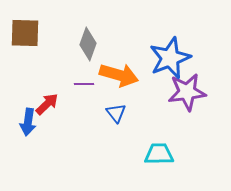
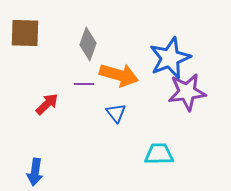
blue arrow: moved 7 px right, 50 px down
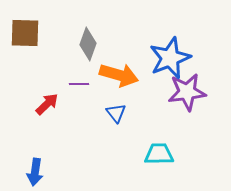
purple line: moved 5 px left
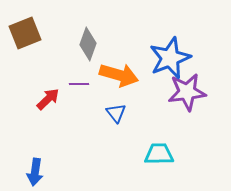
brown square: rotated 24 degrees counterclockwise
red arrow: moved 1 px right, 5 px up
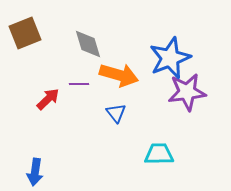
gray diamond: rotated 36 degrees counterclockwise
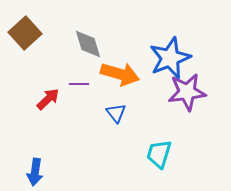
brown square: rotated 20 degrees counterclockwise
orange arrow: moved 1 px right, 1 px up
cyan trapezoid: rotated 72 degrees counterclockwise
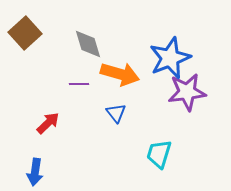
red arrow: moved 24 px down
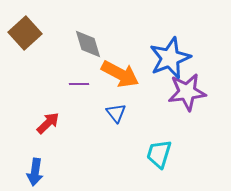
orange arrow: rotated 12 degrees clockwise
